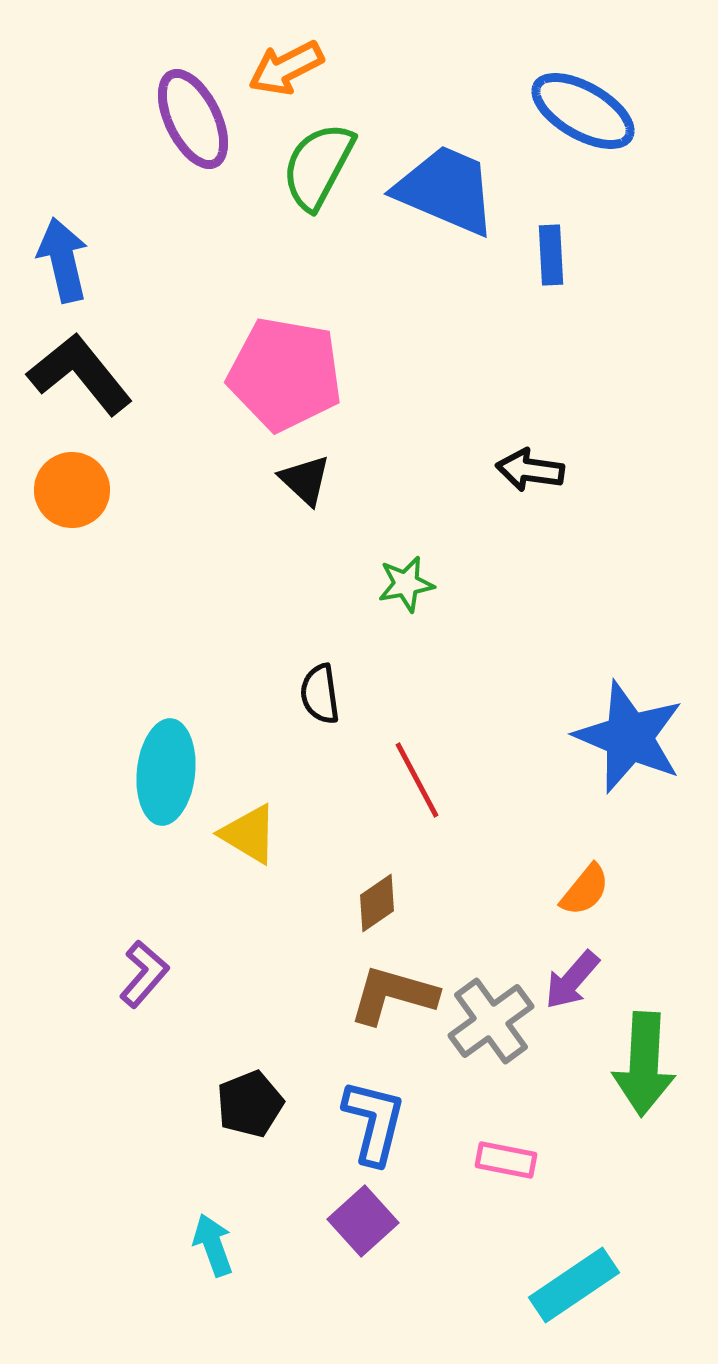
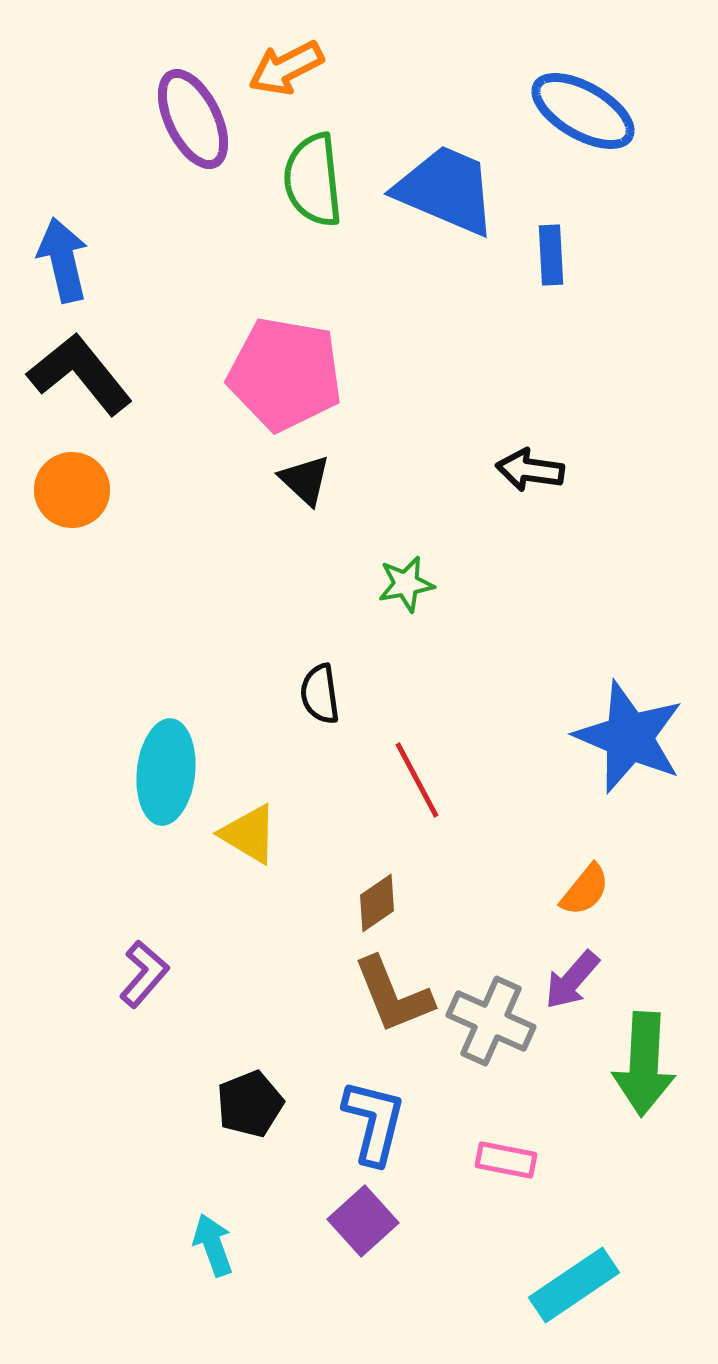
green semicircle: moved 5 px left, 14 px down; rotated 34 degrees counterclockwise
brown L-shape: rotated 128 degrees counterclockwise
gray cross: rotated 30 degrees counterclockwise
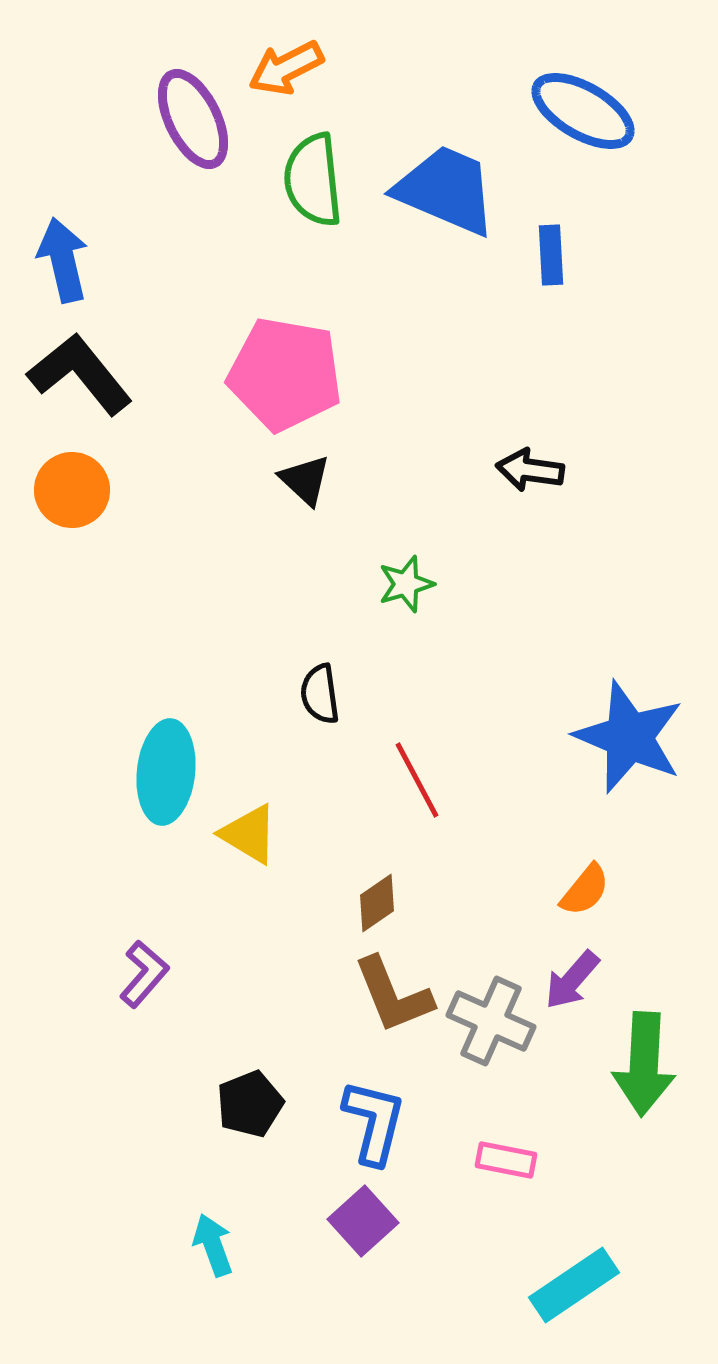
green star: rotated 6 degrees counterclockwise
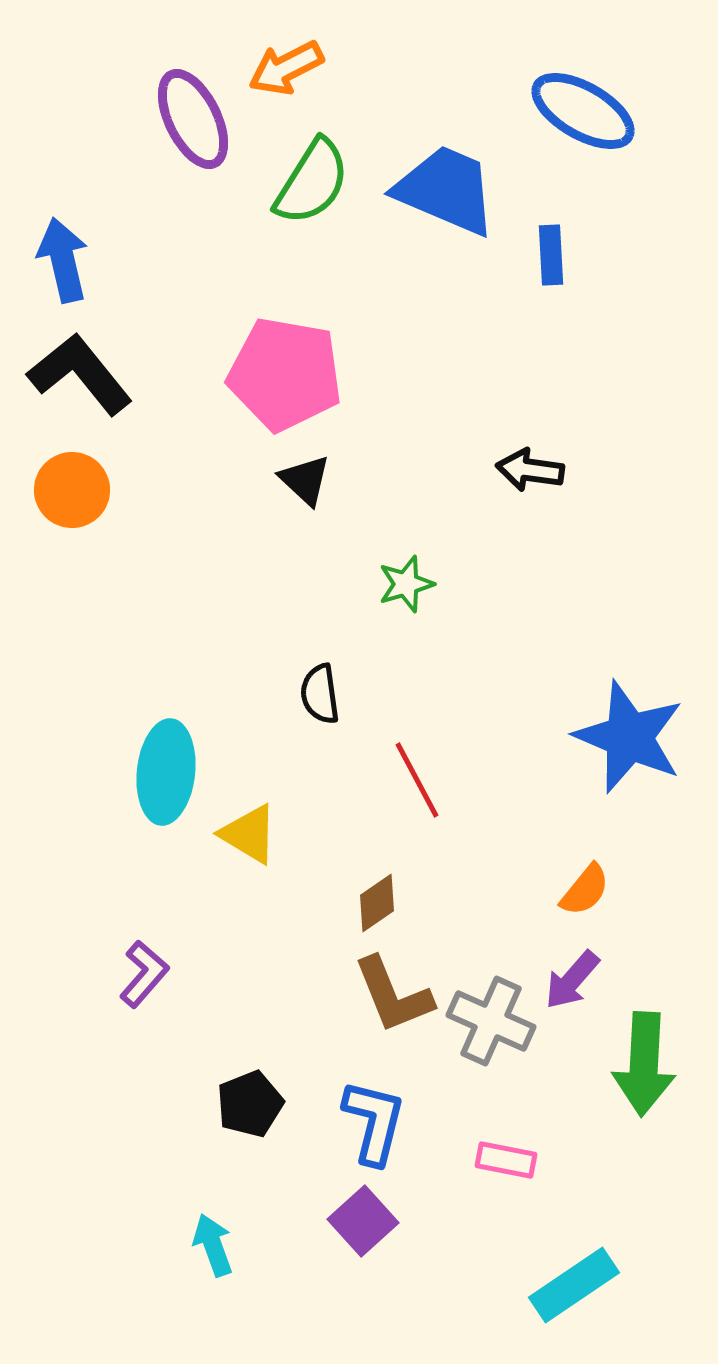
green semicircle: moved 1 px left, 2 px down; rotated 142 degrees counterclockwise
